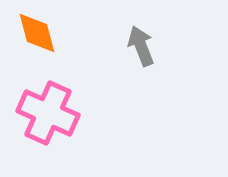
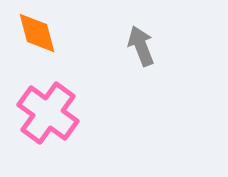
pink cross: rotated 12 degrees clockwise
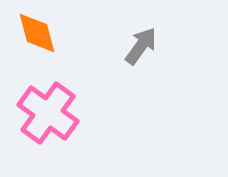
gray arrow: rotated 57 degrees clockwise
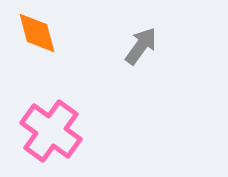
pink cross: moved 3 px right, 18 px down
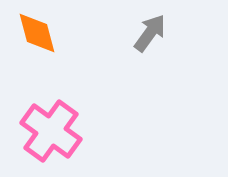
gray arrow: moved 9 px right, 13 px up
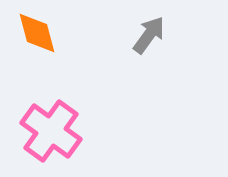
gray arrow: moved 1 px left, 2 px down
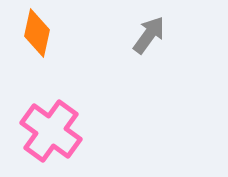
orange diamond: rotated 27 degrees clockwise
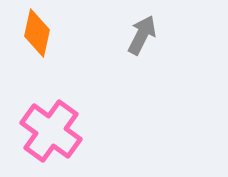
gray arrow: moved 7 px left; rotated 9 degrees counterclockwise
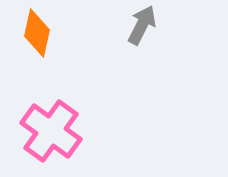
gray arrow: moved 10 px up
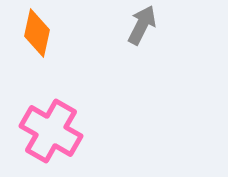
pink cross: rotated 6 degrees counterclockwise
